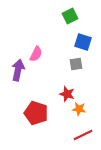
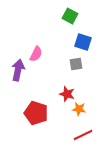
green square: rotated 35 degrees counterclockwise
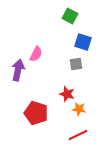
red line: moved 5 px left
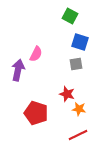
blue square: moved 3 px left
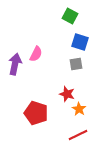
purple arrow: moved 3 px left, 6 px up
orange star: rotated 24 degrees clockwise
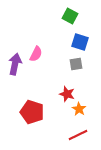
red pentagon: moved 4 px left, 1 px up
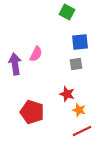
green square: moved 3 px left, 4 px up
blue square: rotated 24 degrees counterclockwise
purple arrow: rotated 20 degrees counterclockwise
orange star: moved 1 px down; rotated 16 degrees counterclockwise
red line: moved 4 px right, 4 px up
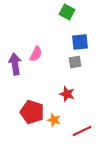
gray square: moved 1 px left, 2 px up
orange star: moved 25 px left, 10 px down
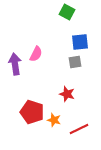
red line: moved 3 px left, 2 px up
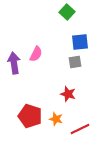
green square: rotated 14 degrees clockwise
purple arrow: moved 1 px left, 1 px up
red star: moved 1 px right
red pentagon: moved 2 px left, 4 px down
orange star: moved 2 px right, 1 px up
red line: moved 1 px right
